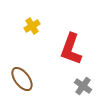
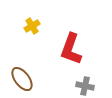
gray cross: moved 2 px right; rotated 24 degrees counterclockwise
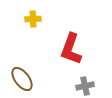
yellow cross: moved 1 px right, 7 px up; rotated 28 degrees clockwise
gray cross: rotated 24 degrees counterclockwise
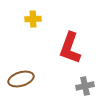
red L-shape: moved 1 px left, 1 px up
brown ellipse: moved 1 px left; rotated 70 degrees counterclockwise
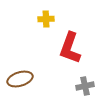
yellow cross: moved 13 px right
brown ellipse: moved 1 px left
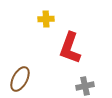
brown ellipse: rotated 45 degrees counterclockwise
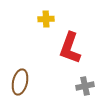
brown ellipse: moved 3 px down; rotated 15 degrees counterclockwise
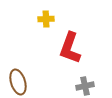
brown ellipse: moved 2 px left; rotated 30 degrees counterclockwise
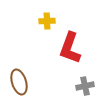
yellow cross: moved 1 px right, 2 px down
brown ellipse: moved 1 px right
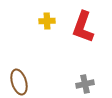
red L-shape: moved 13 px right, 21 px up
gray cross: moved 2 px up
